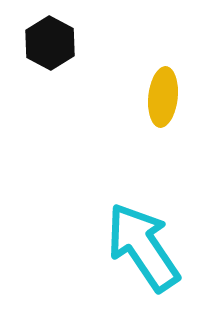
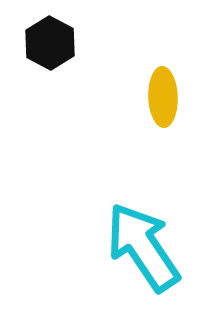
yellow ellipse: rotated 8 degrees counterclockwise
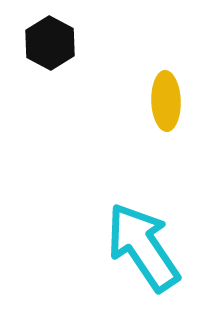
yellow ellipse: moved 3 px right, 4 px down
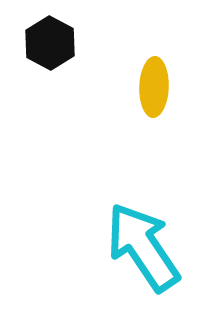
yellow ellipse: moved 12 px left, 14 px up; rotated 4 degrees clockwise
